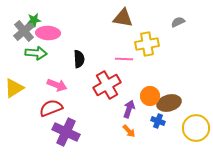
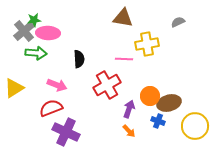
yellow circle: moved 1 px left, 2 px up
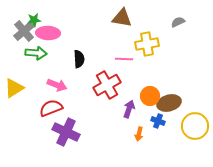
brown triangle: moved 1 px left
orange arrow: moved 10 px right, 3 px down; rotated 56 degrees clockwise
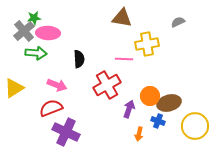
green star: moved 2 px up
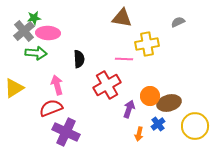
pink arrow: rotated 126 degrees counterclockwise
blue cross: moved 3 px down; rotated 32 degrees clockwise
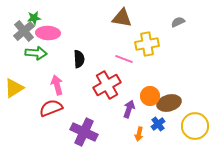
pink line: rotated 18 degrees clockwise
purple cross: moved 18 px right
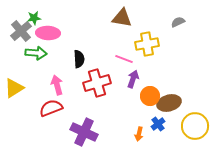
gray cross: moved 3 px left
red cross: moved 10 px left, 2 px up; rotated 12 degrees clockwise
purple arrow: moved 4 px right, 30 px up
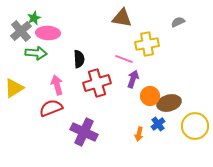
green star: rotated 16 degrees counterclockwise
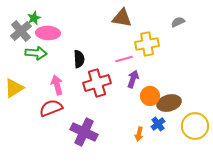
pink line: rotated 36 degrees counterclockwise
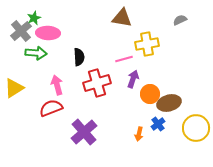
gray semicircle: moved 2 px right, 2 px up
black semicircle: moved 2 px up
orange circle: moved 2 px up
yellow circle: moved 1 px right, 2 px down
purple cross: rotated 24 degrees clockwise
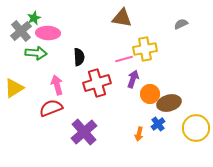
gray semicircle: moved 1 px right, 4 px down
yellow cross: moved 2 px left, 5 px down
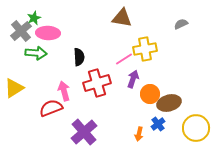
pink line: rotated 18 degrees counterclockwise
pink arrow: moved 7 px right, 6 px down
